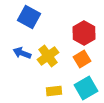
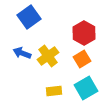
blue square: rotated 25 degrees clockwise
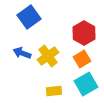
cyan square: moved 4 px up
